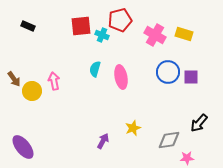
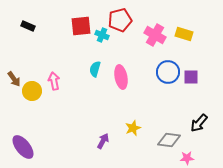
gray diamond: rotated 15 degrees clockwise
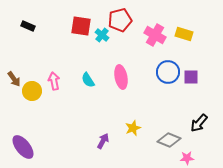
red square: rotated 15 degrees clockwise
cyan cross: rotated 16 degrees clockwise
cyan semicircle: moved 7 px left, 11 px down; rotated 49 degrees counterclockwise
gray diamond: rotated 15 degrees clockwise
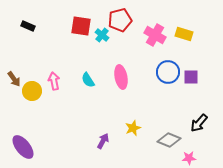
pink star: moved 2 px right
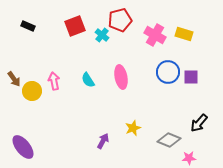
red square: moved 6 px left; rotated 30 degrees counterclockwise
